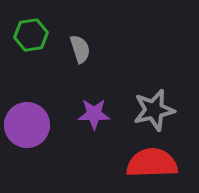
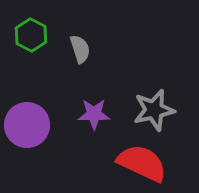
green hexagon: rotated 24 degrees counterclockwise
red semicircle: moved 10 px left; rotated 27 degrees clockwise
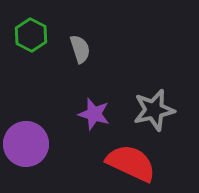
purple star: rotated 16 degrees clockwise
purple circle: moved 1 px left, 19 px down
red semicircle: moved 11 px left
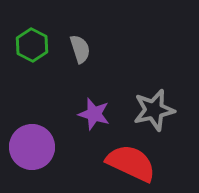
green hexagon: moved 1 px right, 10 px down
purple circle: moved 6 px right, 3 px down
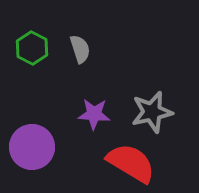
green hexagon: moved 3 px down
gray star: moved 2 px left, 2 px down
purple star: rotated 12 degrees counterclockwise
red semicircle: rotated 6 degrees clockwise
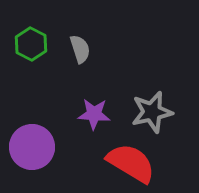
green hexagon: moved 1 px left, 4 px up
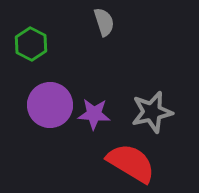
gray semicircle: moved 24 px right, 27 px up
purple circle: moved 18 px right, 42 px up
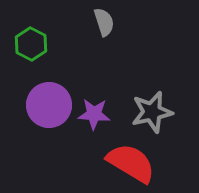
purple circle: moved 1 px left
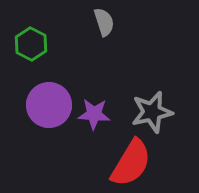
red semicircle: rotated 90 degrees clockwise
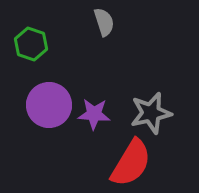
green hexagon: rotated 8 degrees counterclockwise
gray star: moved 1 px left, 1 px down
